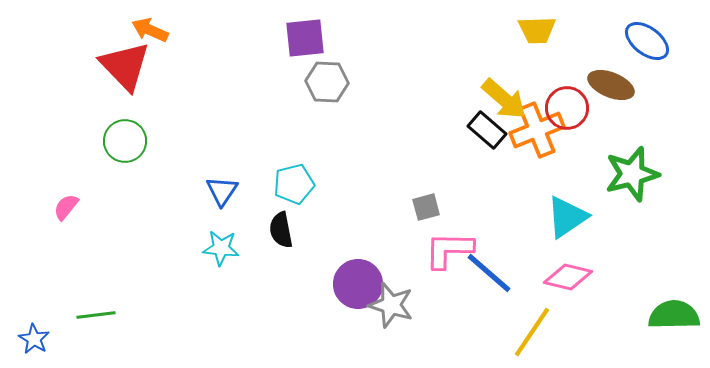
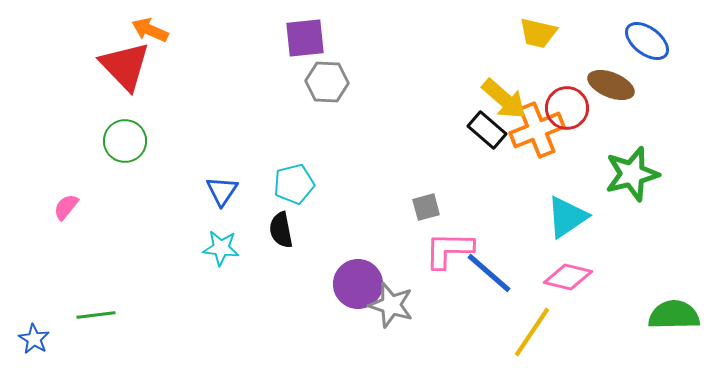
yellow trapezoid: moved 1 px right, 3 px down; rotated 15 degrees clockwise
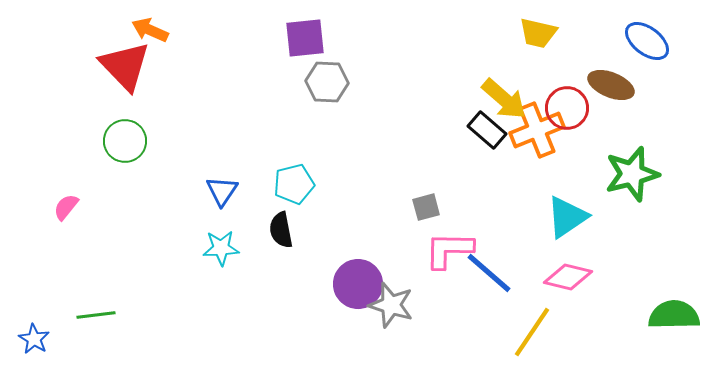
cyan star: rotated 9 degrees counterclockwise
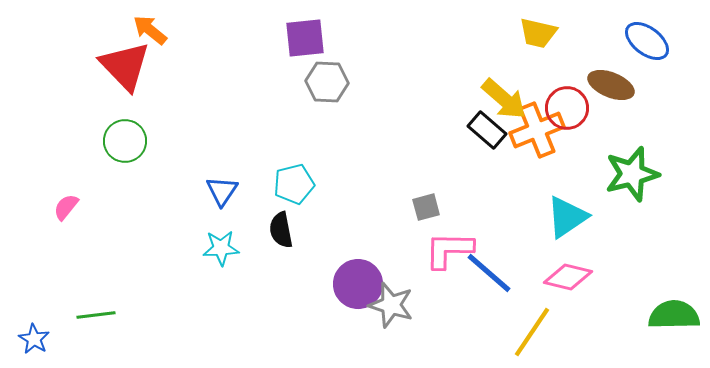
orange arrow: rotated 15 degrees clockwise
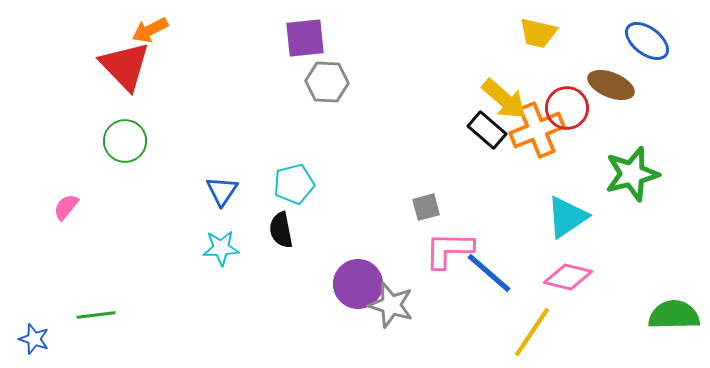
orange arrow: rotated 66 degrees counterclockwise
blue star: rotated 12 degrees counterclockwise
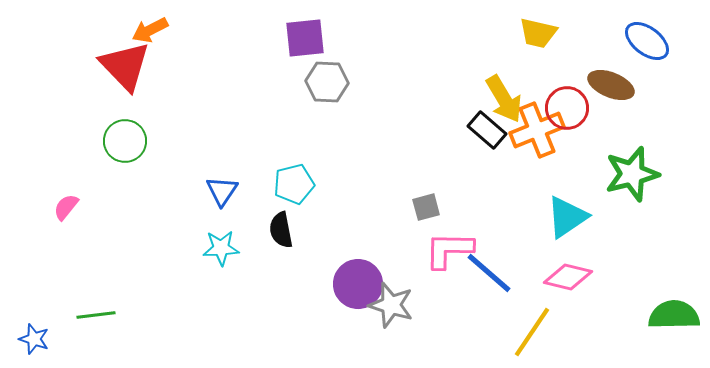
yellow arrow: rotated 18 degrees clockwise
